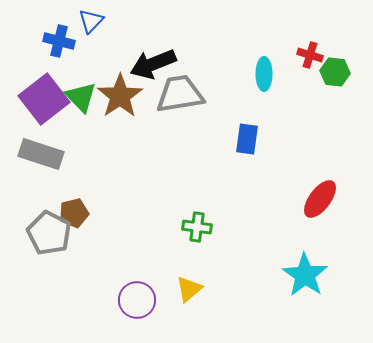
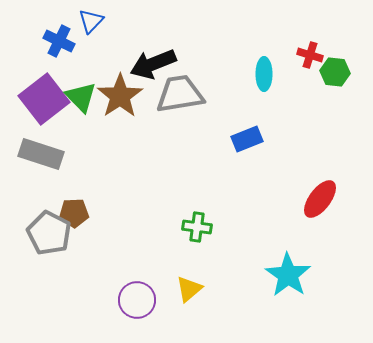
blue cross: rotated 12 degrees clockwise
blue rectangle: rotated 60 degrees clockwise
brown pentagon: rotated 12 degrees clockwise
cyan star: moved 17 px left
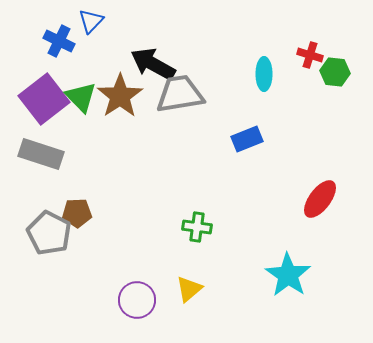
black arrow: rotated 51 degrees clockwise
brown pentagon: moved 3 px right
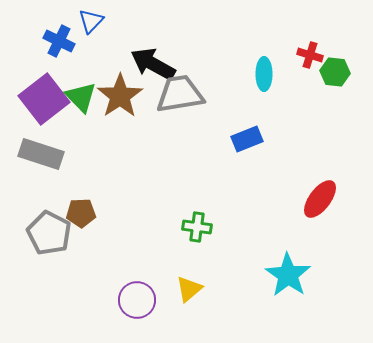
brown pentagon: moved 4 px right
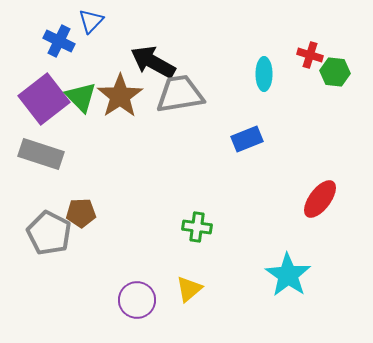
black arrow: moved 2 px up
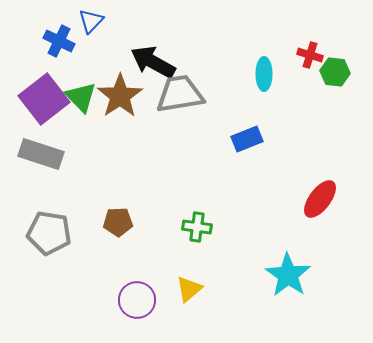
brown pentagon: moved 37 px right, 9 px down
gray pentagon: rotated 18 degrees counterclockwise
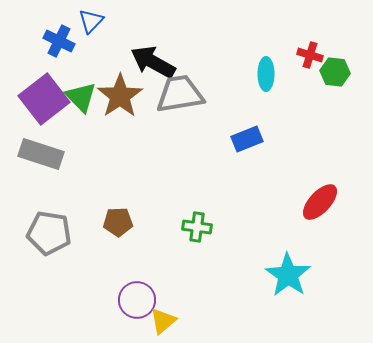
cyan ellipse: moved 2 px right
red ellipse: moved 3 px down; rotated 6 degrees clockwise
yellow triangle: moved 26 px left, 32 px down
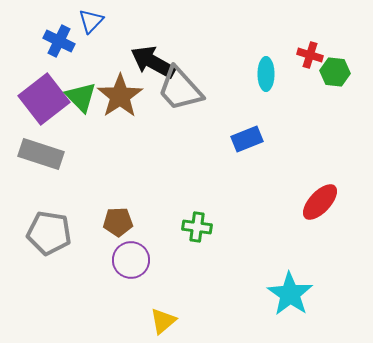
gray trapezoid: moved 5 px up; rotated 123 degrees counterclockwise
cyan star: moved 2 px right, 19 px down
purple circle: moved 6 px left, 40 px up
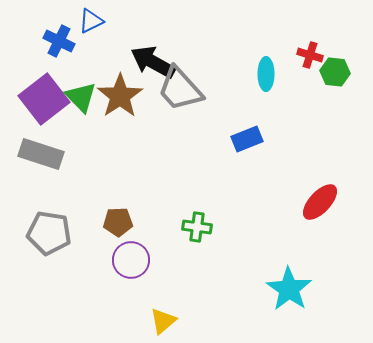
blue triangle: rotated 20 degrees clockwise
cyan star: moved 1 px left, 5 px up
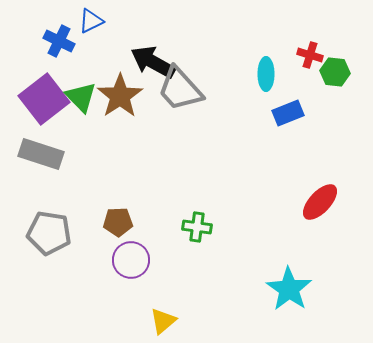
blue rectangle: moved 41 px right, 26 px up
